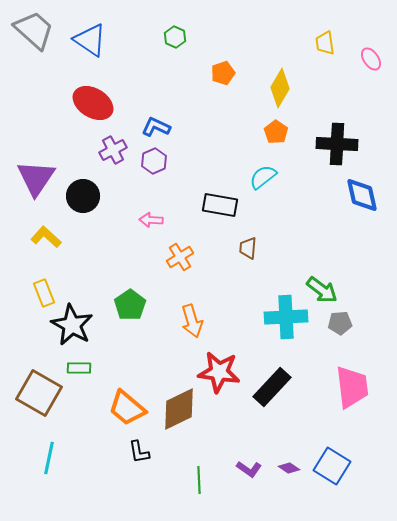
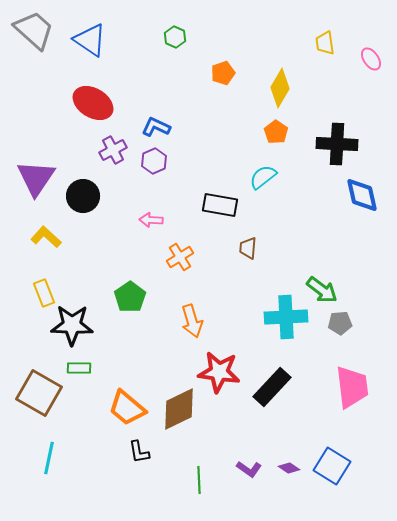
green pentagon at (130, 305): moved 8 px up
black star at (72, 325): rotated 27 degrees counterclockwise
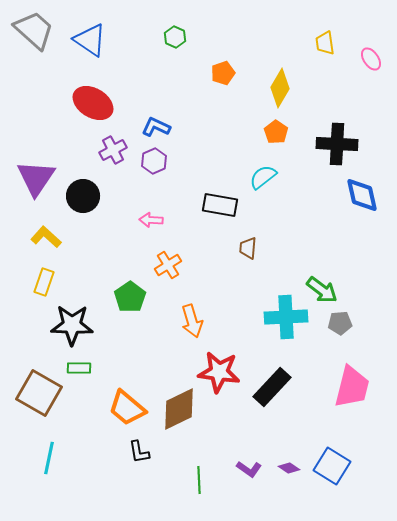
orange cross at (180, 257): moved 12 px left, 8 px down
yellow rectangle at (44, 293): moved 11 px up; rotated 40 degrees clockwise
pink trapezoid at (352, 387): rotated 21 degrees clockwise
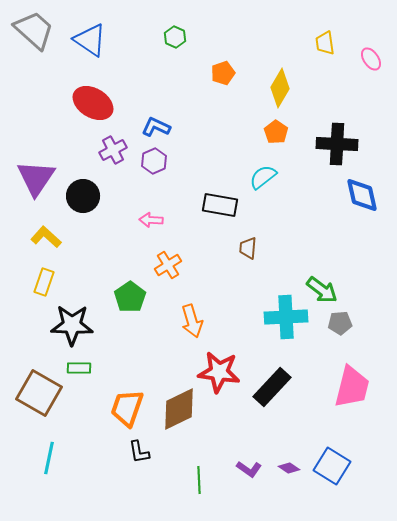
orange trapezoid at (127, 408): rotated 69 degrees clockwise
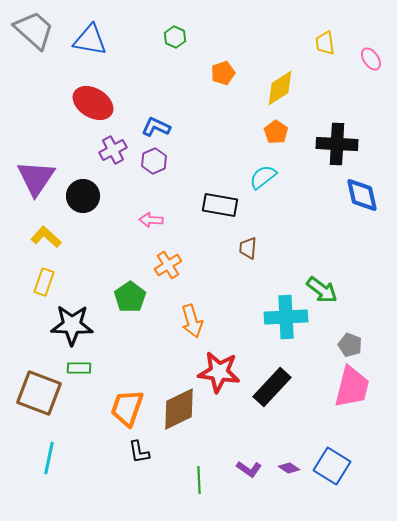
blue triangle at (90, 40): rotated 24 degrees counterclockwise
yellow diamond at (280, 88): rotated 27 degrees clockwise
gray pentagon at (340, 323): moved 10 px right, 22 px down; rotated 25 degrees clockwise
brown square at (39, 393): rotated 9 degrees counterclockwise
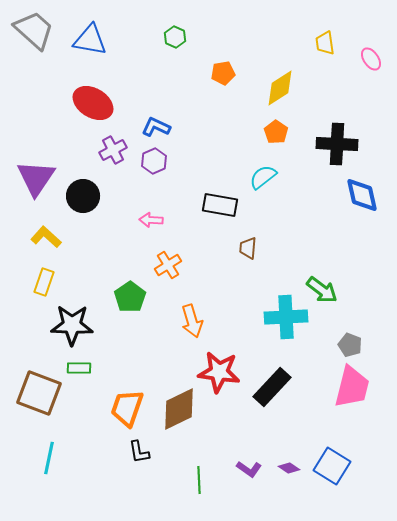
orange pentagon at (223, 73): rotated 10 degrees clockwise
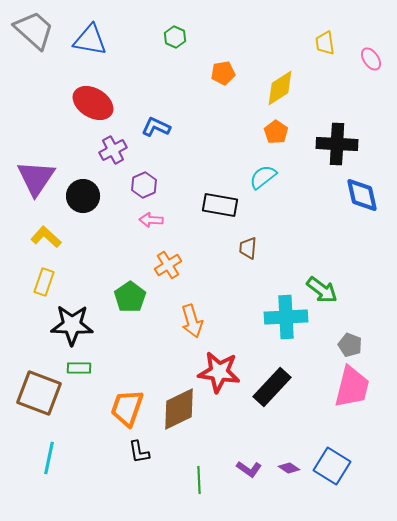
purple hexagon at (154, 161): moved 10 px left, 24 px down
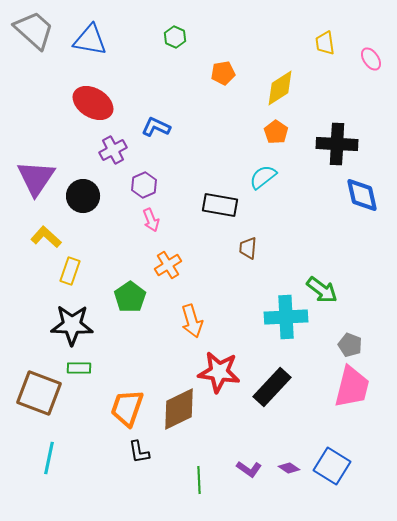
pink arrow at (151, 220): rotated 115 degrees counterclockwise
yellow rectangle at (44, 282): moved 26 px right, 11 px up
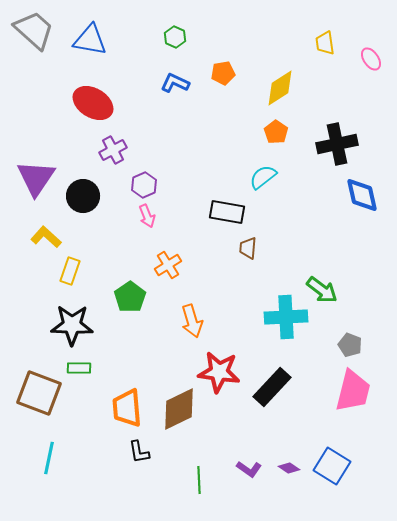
blue L-shape at (156, 127): moved 19 px right, 44 px up
black cross at (337, 144): rotated 15 degrees counterclockwise
black rectangle at (220, 205): moved 7 px right, 7 px down
pink arrow at (151, 220): moved 4 px left, 4 px up
pink trapezoid at (352, 387): moved 1 px right, 4 px down
orange trapezoid at (127, 408): rotated 24 degrees counterclockwise
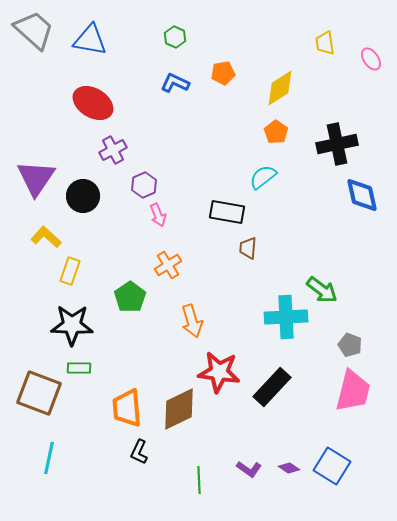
pink arrow at (147, 216): moved 11 px right, 1 px up
black L-shape at (139, 452): rotated 35 degrees clockwise
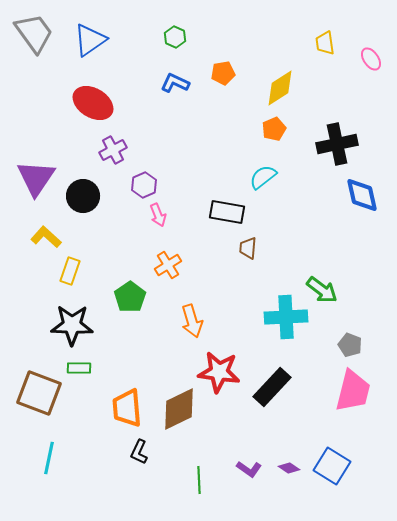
gray trapezoid at (34, 30): moved 3 px down; rotated 12 degrees clockwise
blue triangle at (90, 40): rotated 45 degrees counterclockwise
orange pentagon at (276, 132): moved 2 px left, 3 px up; rotated 15 degrees clockwise
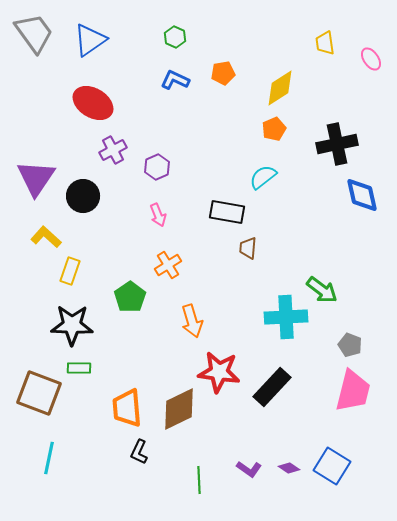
blue L-shape at (175, 83): moved 3 px up
purple hexagon at (144, 185): moved 13 px right, 18 px up
